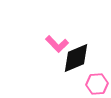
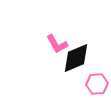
pink L-shape: rotated 15 degrees clockwise
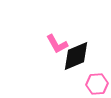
black diamond: moved 2 px up
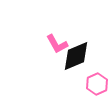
pink hexagon: rotated 20 degrees counterclockwise
